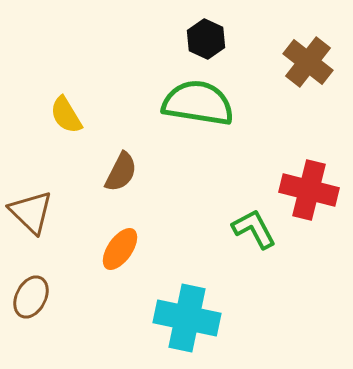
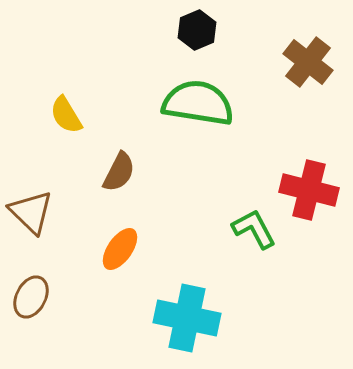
black hexagon: moved 9 px left, 9 px up; rotated 12 degrees clockwise
brown semicircle: moved 2 px left
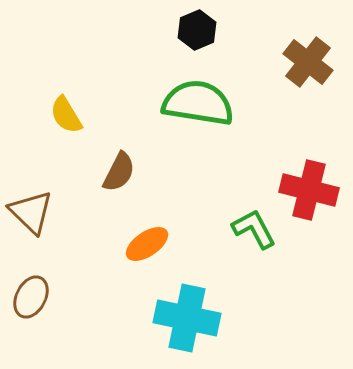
orange ellipse: moved 27 px right, 5 px up; rotated 21 degrees clockwise
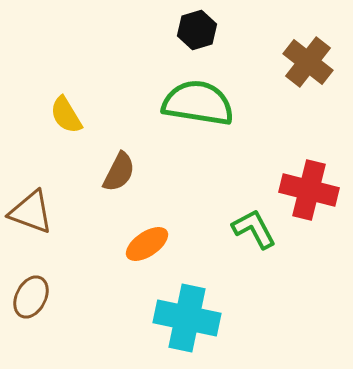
black hexagon: rotated 6 degrees clockwise
brown triangle: rotated 24 degrees counterclockwise
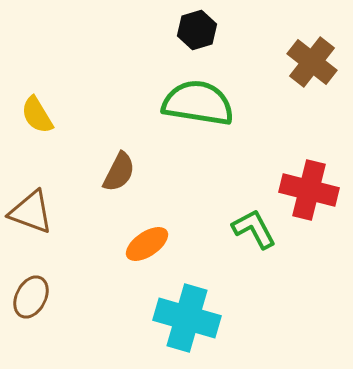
brown cross: moved 4 px right
yellow semicircle: moved 29 px left
cyan cross: rotated 4 degrees clockwise
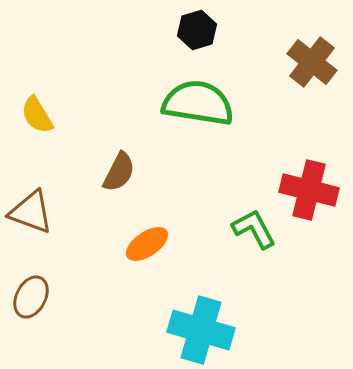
cyan cross: moved 14 px right, 12 px down
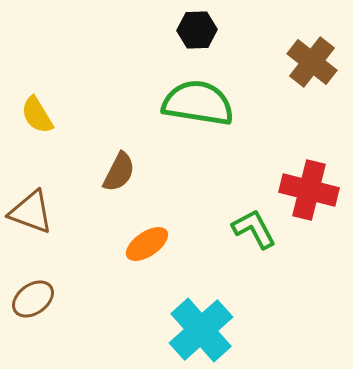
black hexagon: rotated 15 degrees clockwise
brown ellipse: moved 2 px right, 2 px down; rotated 27 degrees clockwise
cyan cross: rotated 32 degrees clockwise
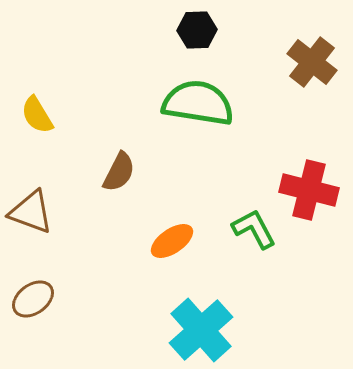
orange ellipse: moved 25 px right, 3 px up
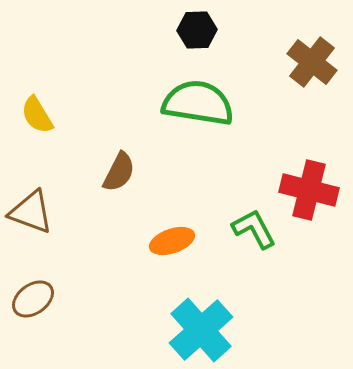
orange ellipse: rotated 15 degrees clockwise
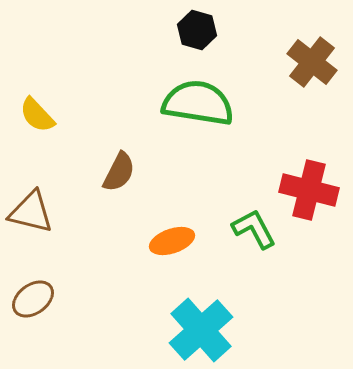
black hexagon: rotated 18 degrees clockwise
yellow semicircle: rotated 12 degrees counterclockwise
brown triangle: rotated 6 degrees counterclockwise
